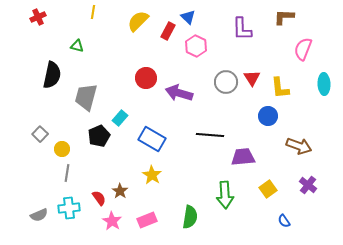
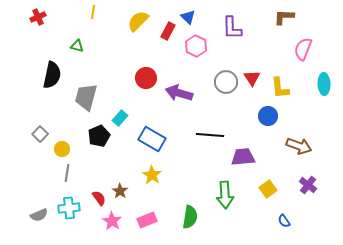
purple L-shape: moved 10 px left, 1 px up
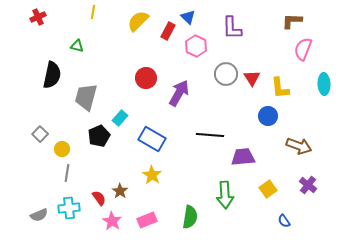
brown L-shape: moved 8 px right, 4 px down
gray circle: moved 8 px up
purple arrow: rotated 104 degrees clockwise
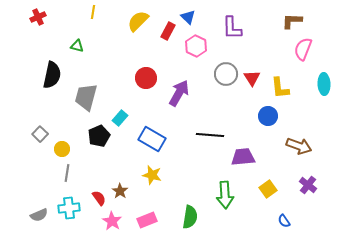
yellow star: rotated 18 degrees counterclockwise
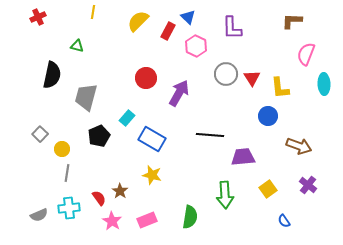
pink semicircle: moved 3 px right, 5 px down
cyan rectangle: moved 7 px right
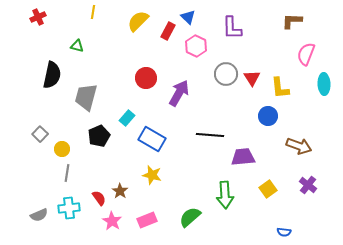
green semicircle: rotated 140 degrees counterclockwise
blue semicircle: moved 11 px down; rotated 48 degrees counterclockwise
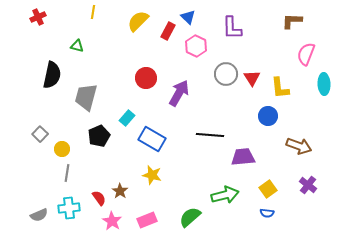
green arrow: rotated 100 degrees counterclockwise
blue semicircle: moved 17 px left, 19 px up
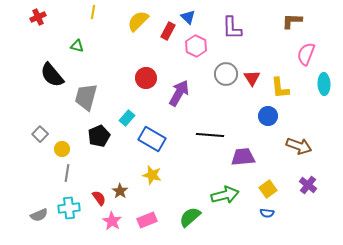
black semicircle: rotated 128 degrees clockwise
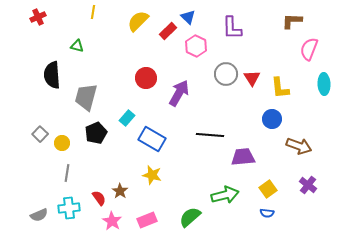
red rectangle: rotated 18 degrees clockwise
pink semicircle: moved 3 px right, 5 px up
black semicircle: rotated 36 degrees clockwise
blue circle: moved 4 px right, 3 px down
black pentagon: moved 3 px left, 3 px up
yellow circle: moved 6 px up
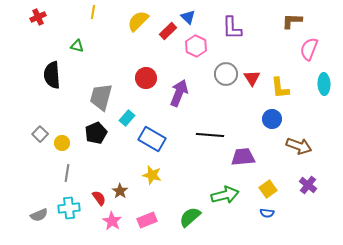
purple arrow: rotated 8 degrees counterclockwise
gray trapezoid: moved 15 px right
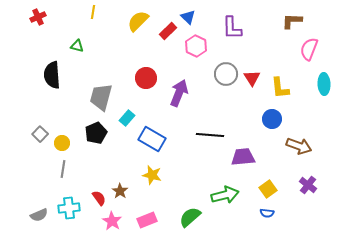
gray line: moved 4 px left, 4 px up
